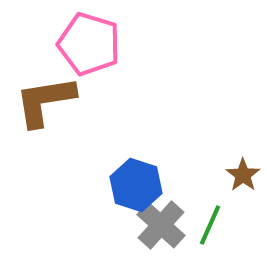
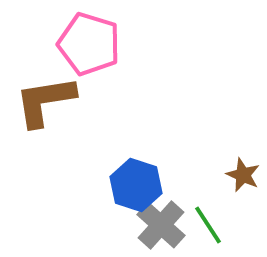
brown star: rotated 12 degrees counterclockwise
green line: moved 2 px left; rotated 57 degrees counterclockwise
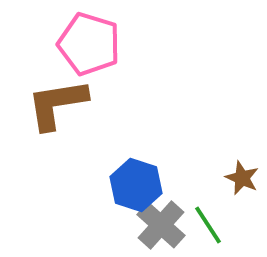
brown L-shape: moved 12 px right, 3 px down
brown star: moved 1 px left, 3 px down
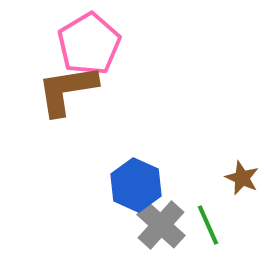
pink pentagon: rotated 24 degrees clockwise
brown L-shape: moved 10 px right, 14 px up
blue hexagon: rotated 6 degrees clockwise
green line: rotated 9 degrees clockwise
